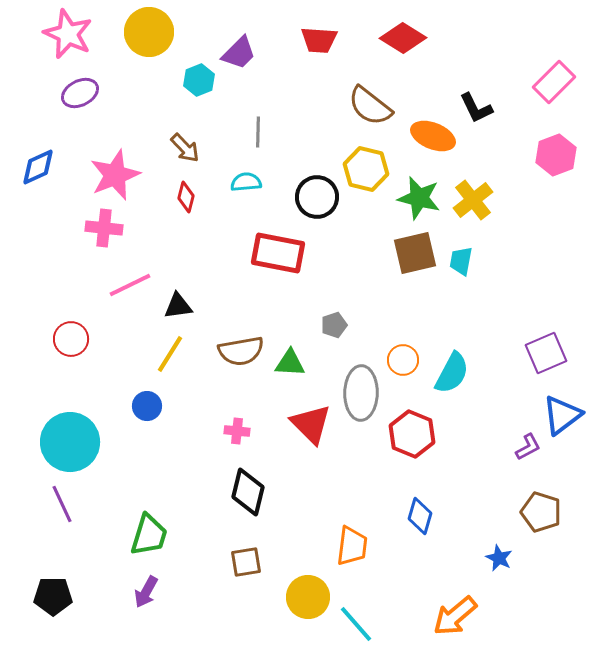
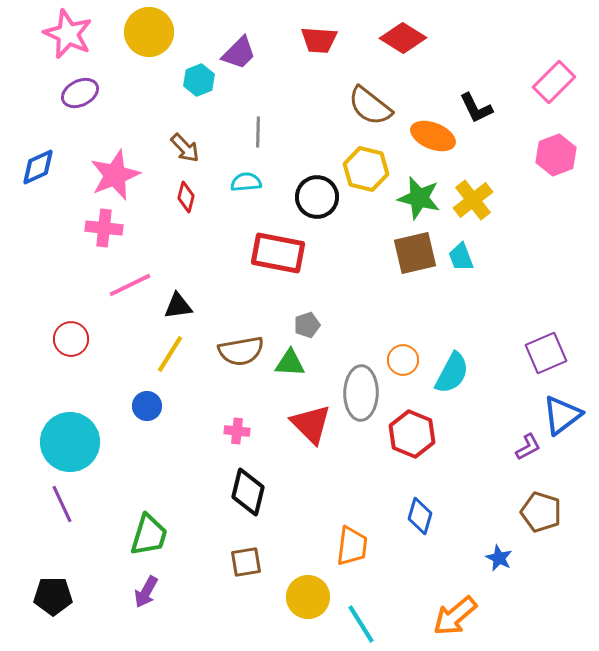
cyan trapezoid at (461, 261): moved 4 px up; rotated 32 degrees counterclockwise
gray pentagon at (334, 325): moved 27 px left
cyan line at (356, 624): moved 5 px right; rotated 9 degrees clockwise
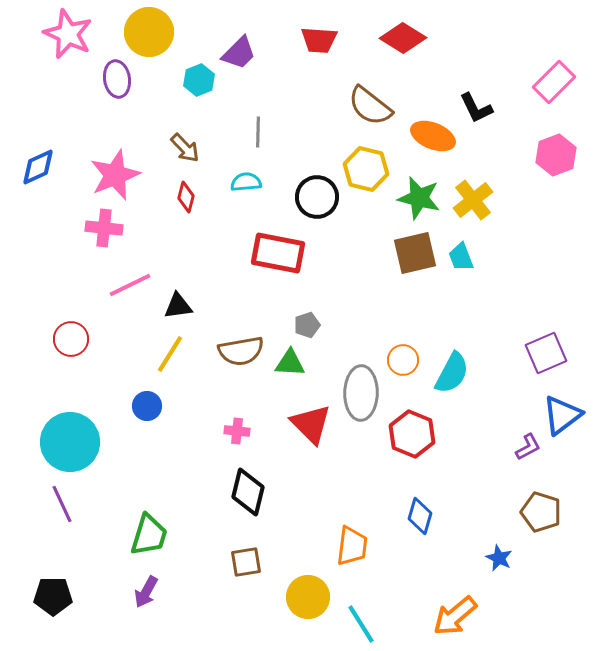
purple ellipse at (80, 93): moved 37 px right, 14 px up; rotated 72 degrees counterclockwise
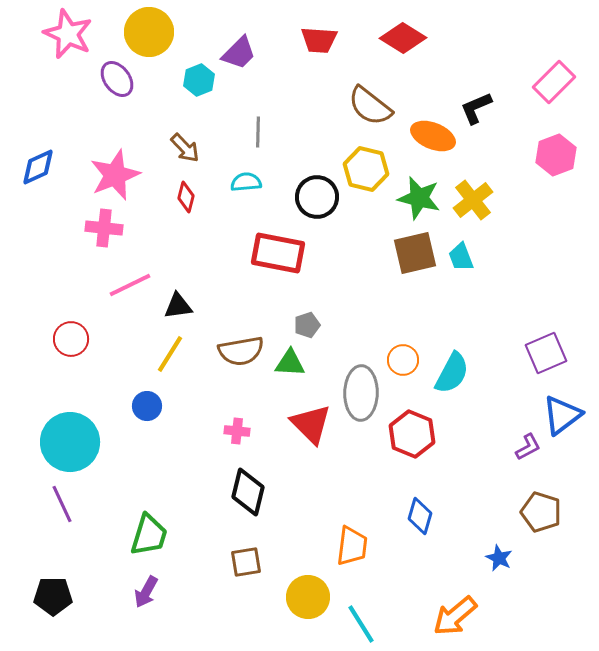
purple ellipse at (117, 79): rotated 27 degrees counterclockwise
black L-shape at (476, 108): rotated 93 degrees clockwise
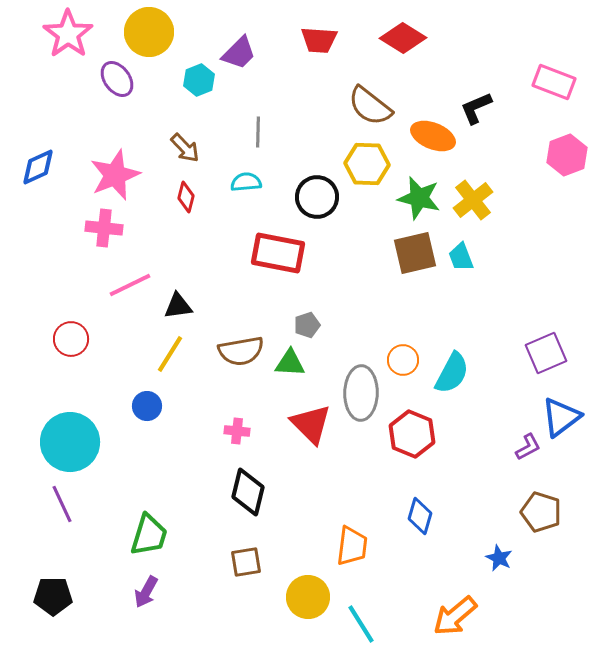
pink star at (68, 34): rotated 12 degrees clockwise
pink rectangle at (554, 82): rotated 66 degrees clockwise
pink hexagon at (556, 155): moved 11 px right
yellow hexagon at (366, 169): moved 1 px right, 5 px up; rotated 12 degrees counterclockwise
blue triangle at (562, 415): moved 1 px left, 2 px down
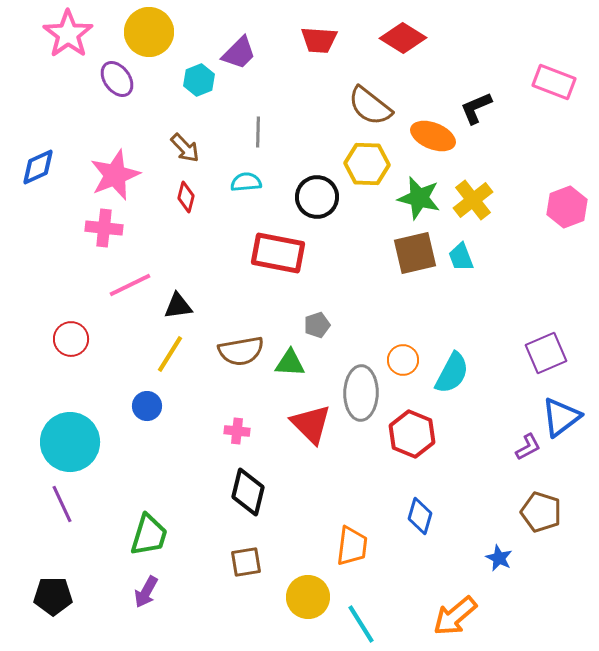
pink hexagon at (567, 155): moved 52 px down
gray pentagon at (307, 325): moved 10 px right
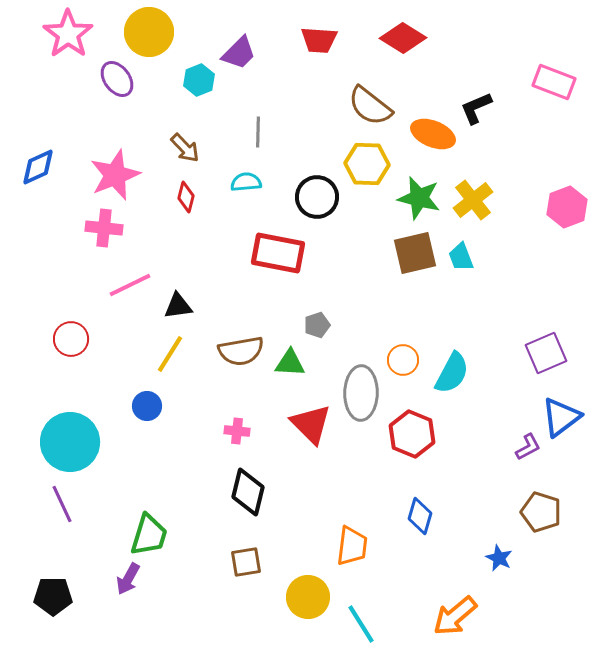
orange ellipse at (433, 136): moved 2 px up
purple arrow at (146, 592): moved 18 px left, 13 px up
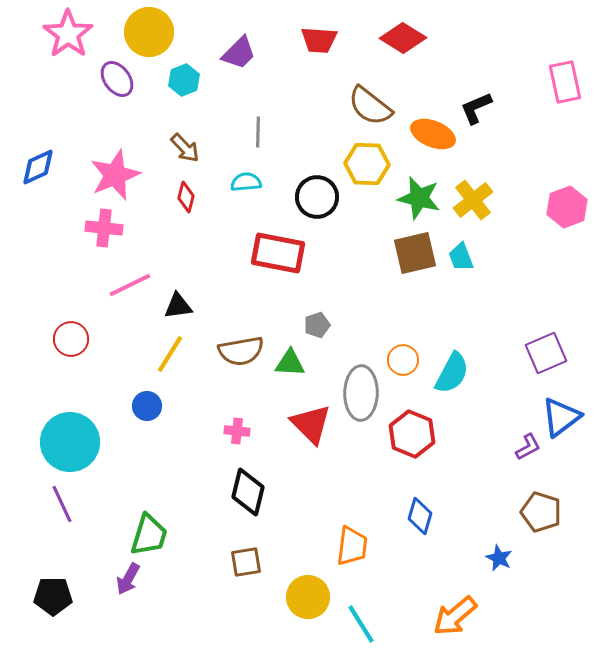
cyan hexagon at (199, 80): moved 15 px left
pink rectangle at (554, 82): moved 11 px right; rotated 57 degrees clockwise
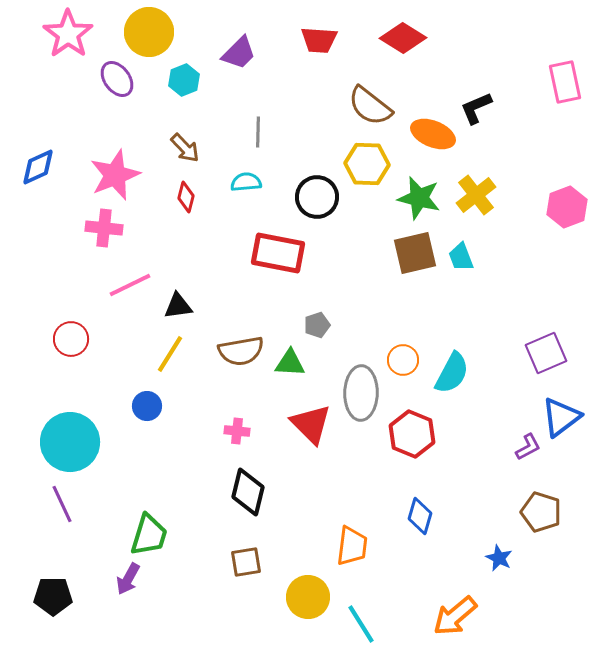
yellow cross at (473, 200): moved 3 px right, 5 px up
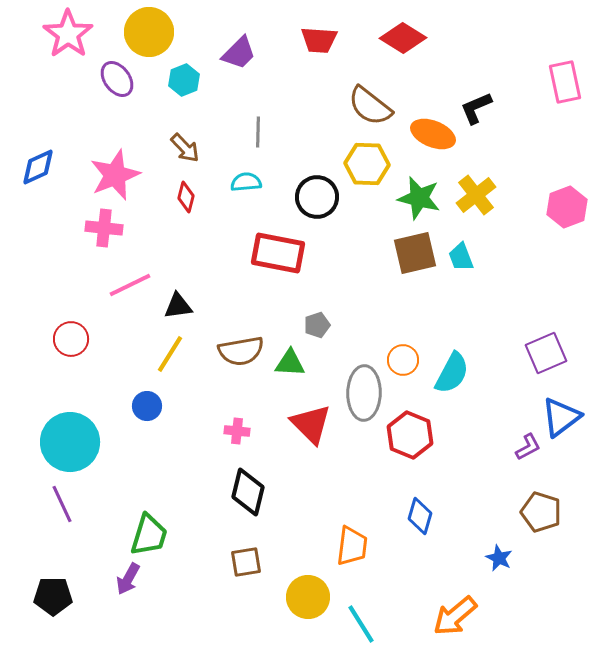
gray ellipse at (361, 393): moved 3 px right
red hexagon at (412, 434): moved 2 px left, 1 px down
